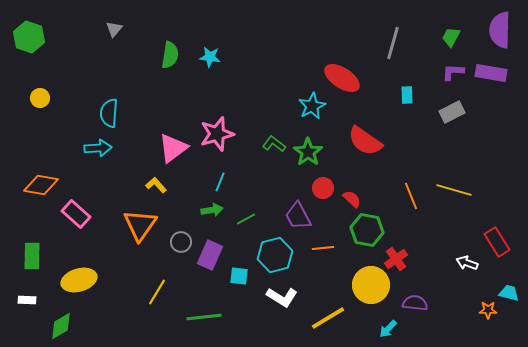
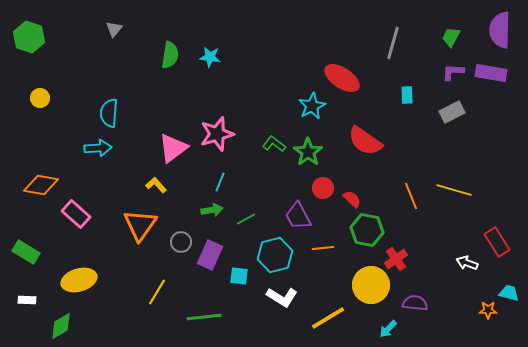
green rectangle at (32, 256): moved 6 px left, 4 px up; rotated 60 degrees counterclockwise
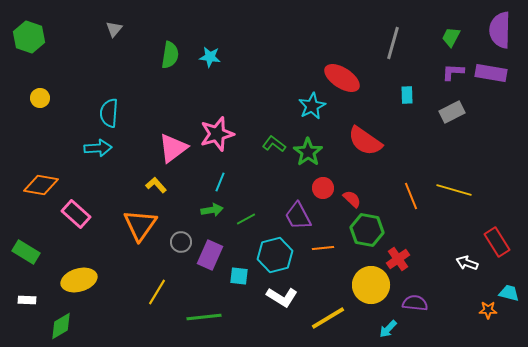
red cross at (396, 259): moved 2 px right
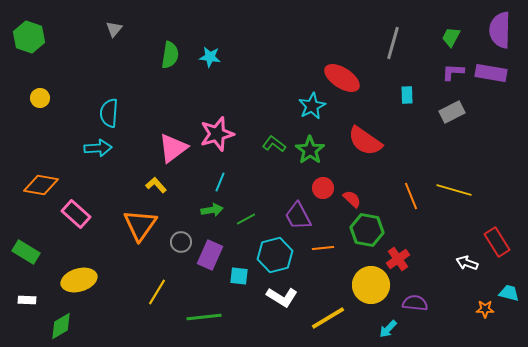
green star at (308, 152): moved 2 px right, 2 px up
orange star at (488, 310): moved 3 px left, 1 px up
